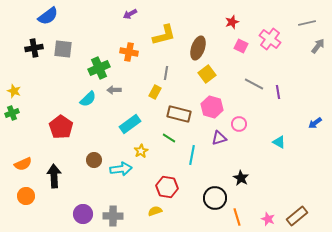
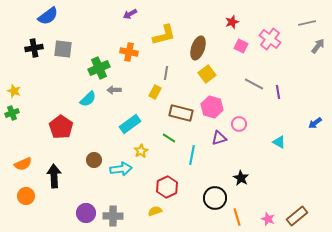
brown rectangle at (179, 114): moved 2 px right, 1 px up
red hexagon at (167, 187): rotated 25 degrees clockwise
purple circle at (83, 214): moved 3 px right, 1 px up
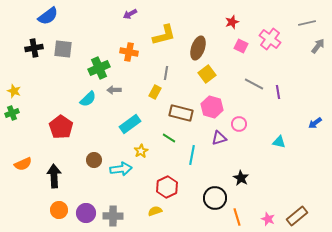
cyan triangle at (279, 142): rotated 16 degrees counterclockwise
orange circle at (26, 196): moved 33 px right, 14 px down
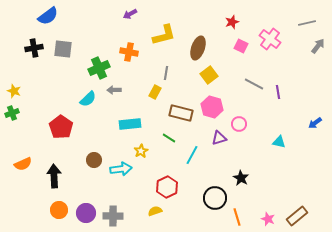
yellow square at (207, 74): moved 2 px right, 1 px down
cyan rectangle at (130, 124): rotated 30 degrees clockwise
cyan line at (192, 155): rotated 18 degrees clockwise
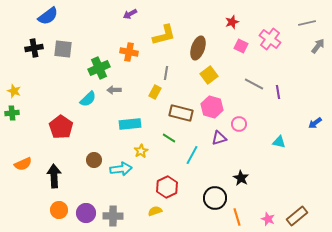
green cross at (12, 113): rotated 16 degrees clockwise
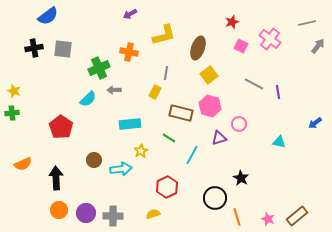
pink hexagon at (212, 107): moved 2 px left, 1 px up
black arrow at (54, 176): moved 2 px right, 2 px down
yellow semicircle at (155, 211): moved 2 px left, 3 px down
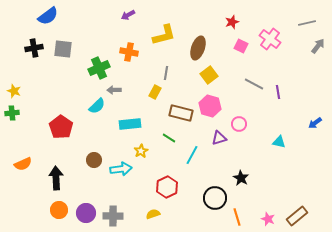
purple arrow at (130, 14): moved 2 px left, 1 px down
cyan semicircle at (88, 99): moved 9 px right, 7 px down
